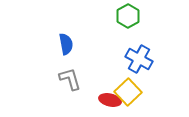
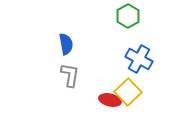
gray L-shape: moved 4 px up; rotated 25 degrees clockwise
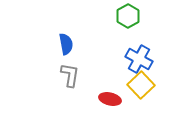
yellow square: moved 13 px right, 7 px up
red ellipse: moved 1 px up
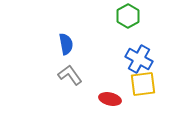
gray L-shape: rotated 45 degrees counterclockwise
yellow square: moved 2 px right, 1 px up; rotated 36 degrees clockwise
